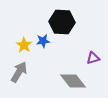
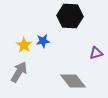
black hexagon: moved 8 px right, 6 px up
purple triangle: moved 3 px right, 5 px up
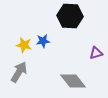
yellow star: rotated 21 degrees counterclockwise
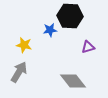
blue star: moved 7 px right, 11 px up
purple triangle: moved 8 px left, 6 px up
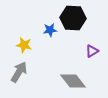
black hexagon: moved 3 px right, 2 px down
purple triangle: moved 4 px right, 4 px down; rotated 16 degrees counterclockwise
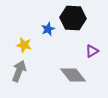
blue star: moved 2 px left, 1 px up; rotated 16 degrees counterclockwise
gray arrow: moved 1 px up; rotated 10 degrees counterclockwise
gray diamond: moved 6 px up
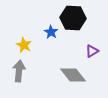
blue star: moved 3 px right, 3 px down; rotated 16 degrees counterclockwise
yellow star: rotated 14 degrees clockwise
gray arrow: rotated 15 degrees counterclockwise
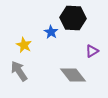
gray arrow: rotated 40 degrees counterclockwise
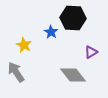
purple triangle: moved 1 px left, 1 px down
gray arrow: moved 3 px left, 1 px down
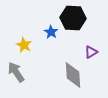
gray diamond: rotated 36 degrees clockwise
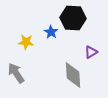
yellow star: moved 2 px right, 3 px up; rotated 21 degrees counterclockwise
gray arrow: moved 1 px down
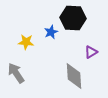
blue star: rotated 16 degrees clockwise
gray diamond: moved 1 px right, 1 px down
